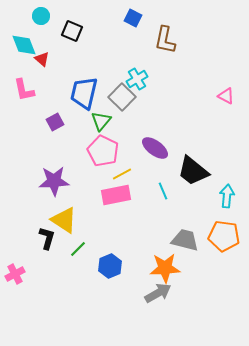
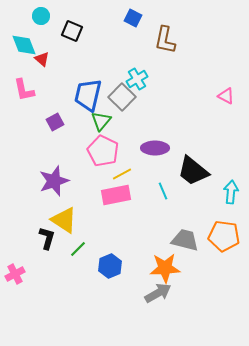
blue trapezoid: moved 4 px right, 2 px down
purple ellipse: rotated 36 degrees counterclockwise
purple star: rotated 16 degrees counterclockwise
cyan arrow: moved 4 px right, 4 px up
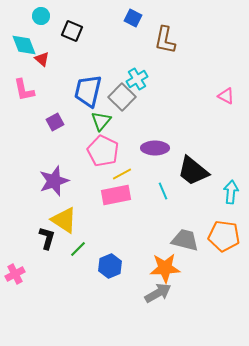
blue trapezoid: moved 4 px up
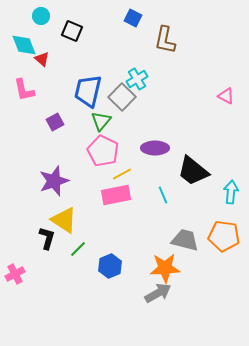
cyan line: moved 4 px down
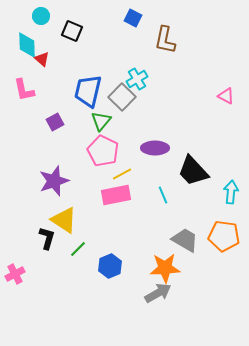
cyan diamond: moved 3 px right; rotated 20 degrees clockwise
black trapezoid: rotated 8 degrees clockwise
gray trapezoid: rotated 16 degrees clockwise
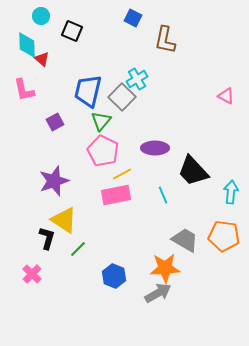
blue hexagon: moved 4 px right, 10 px down; rotated 15 degrees counterclockwise
pink cross: moved 17 px right; rotated 18 degrees counterclockwise
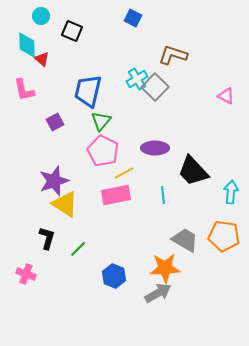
brown L-shape: moved 8 px right, 15 px down; rotated 96 degrees clockwise
gray square: moved 33 px right, 10 px up
yellow line: moved 2 px right, 1 px up
cyan line: rotated 18 degrees clockwise
yellow triangle: moved 1 px right, 16 px up
pink cross: moved 6 px left; rotated 24 degrees counterclockwise
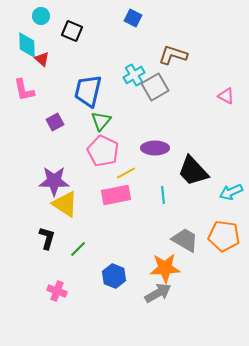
cyan cross: moved 3 px left, 4 px up
gray square: rotated 16 degrees clockwise
yellow line: moved 2 px right
purple star: rotated 20 degrees clockwise
cyan arrow: rotated 120 degrees counterclockwise
pink cross: moved 31 px right, 17 px down
